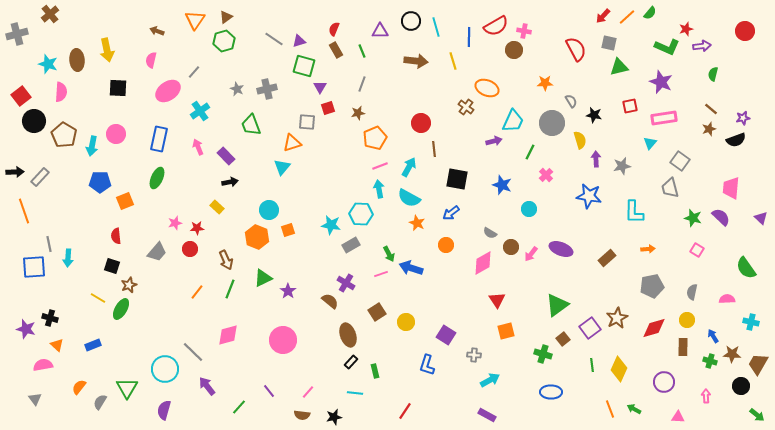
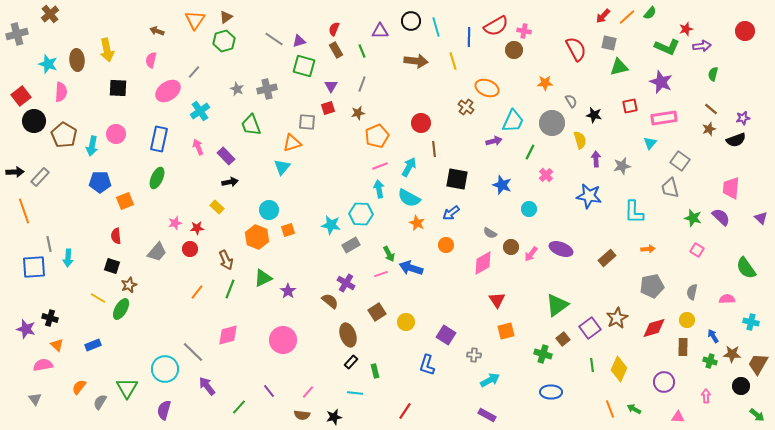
purple triangle at (320, 87): moved 11 px right, 1 px up
orange pentagon at (375, 138): moved 2 px right, 2 px up
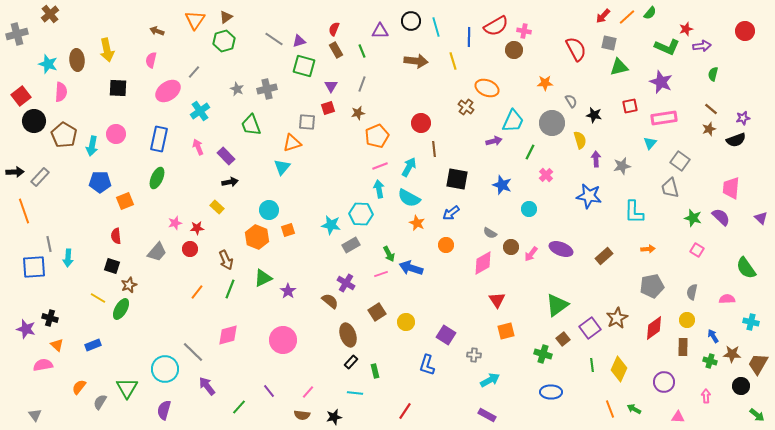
brown rectangle at (607, 258): moved 3 px left, 2 px up
red diamond at (654, 328): rotated 20 degrees counterclockwise
gray triangle at (35, 399): moved 16 px down
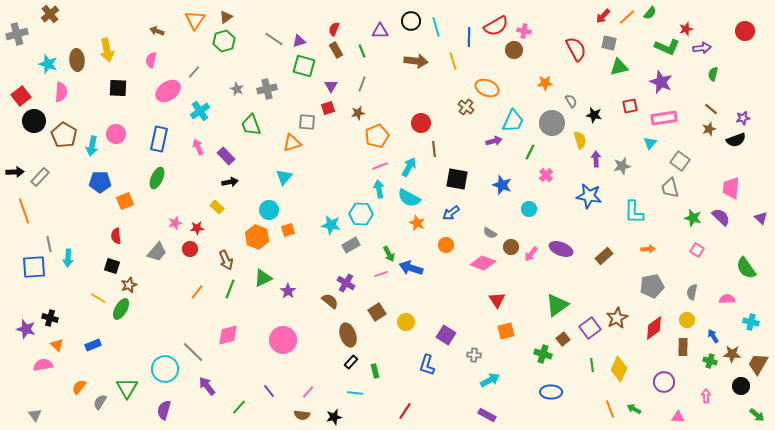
purple arrow at (702, 46): moved 2 px down
cyan triangle at (282, 167): moved 2 px right, 10 px down
pink diamond at (483, 263): rotated 50 degrees clockwise
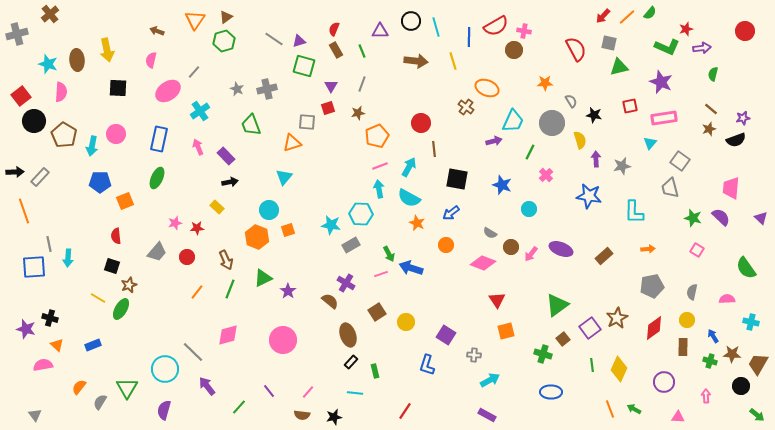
red circle at (190, 249): moved 3 px left, 8 px down
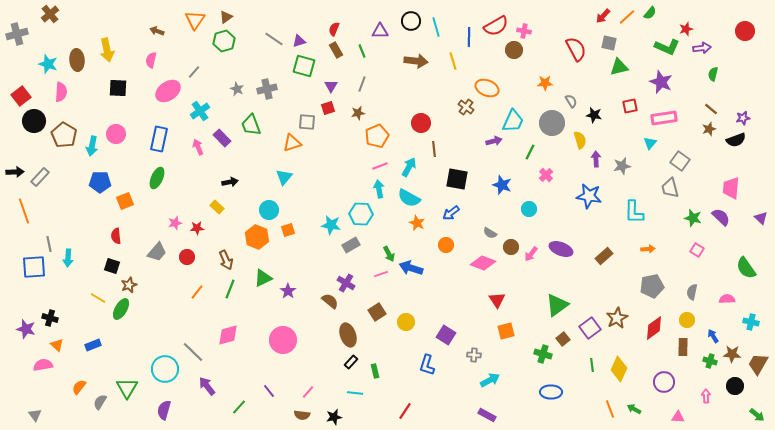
purple rectangle at (226, 156): moved 4 px left, 18 px up
black circle at (741, 386): moved 6 px left
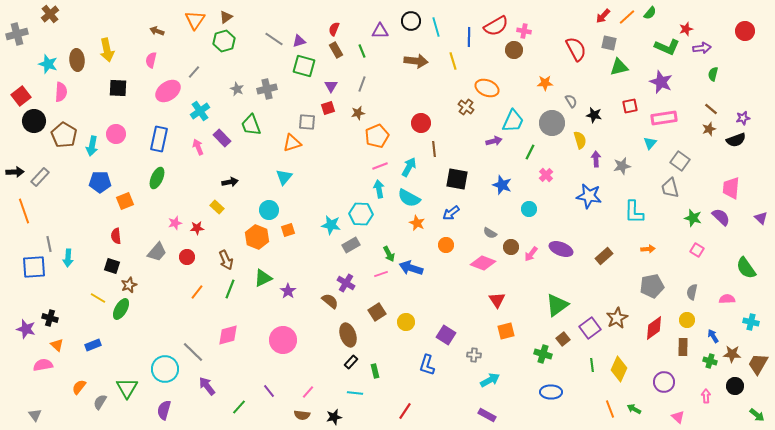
pink triangle at (678, 417): rotated 40 degrees clockwise
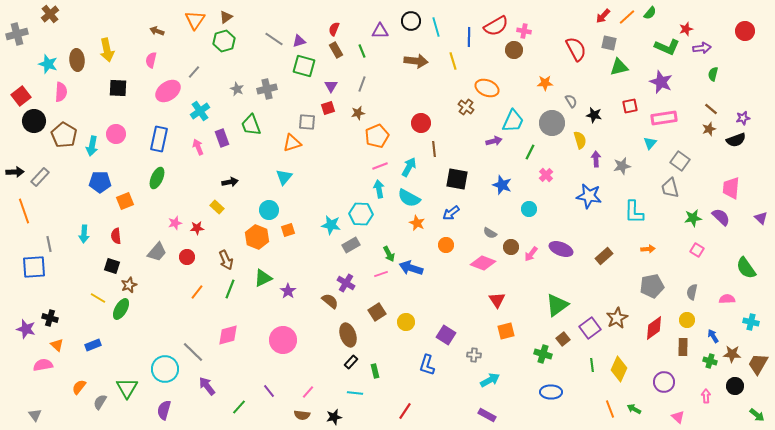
purple rectangle at (222, 138): rotated 24 degrees clockwise
green star at (693, 218): rotated 24 degrees counterclockwise
cyan arrow at (68, 258): moved 16 px right, 24 px up
